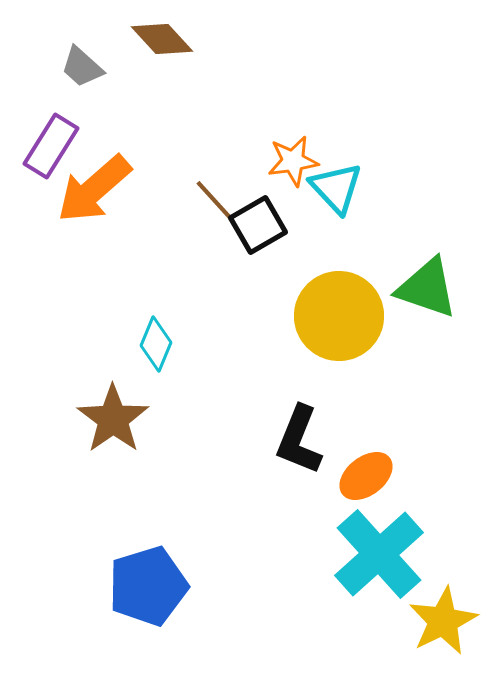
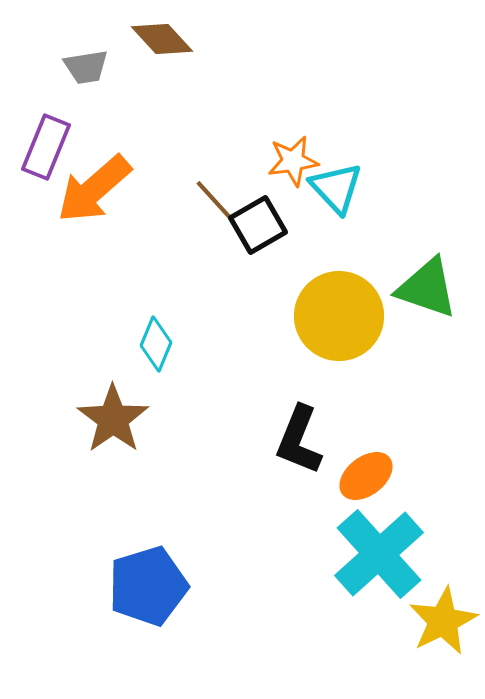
gray trapezoid: moved 4 px right; rotated 51 degrees counterclockwise
purple rectangle: moved 5 px left, 1 px down; rotated 10 degrees counterclockwise
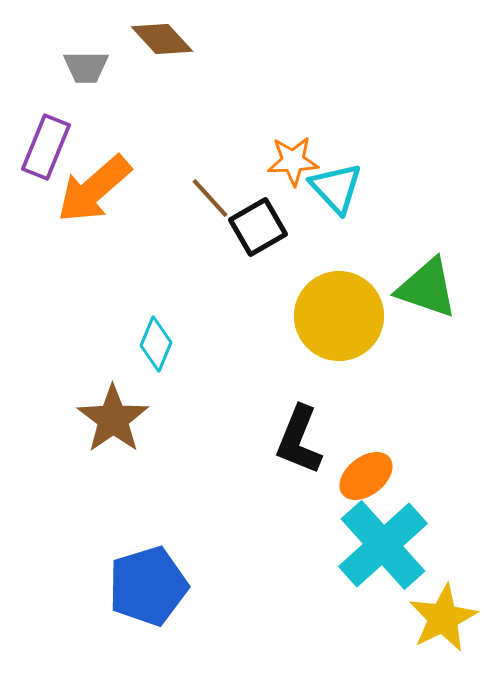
gray trapezoid: rotated 9 degrees clockwise
orange star: rotated 6 degrees clockwise
brown line: moved 4 px left, 2 px up
black square: moved 2 px down
cyan cross: moved 4 px right, 9 px up
yellow star: moved 3 px up
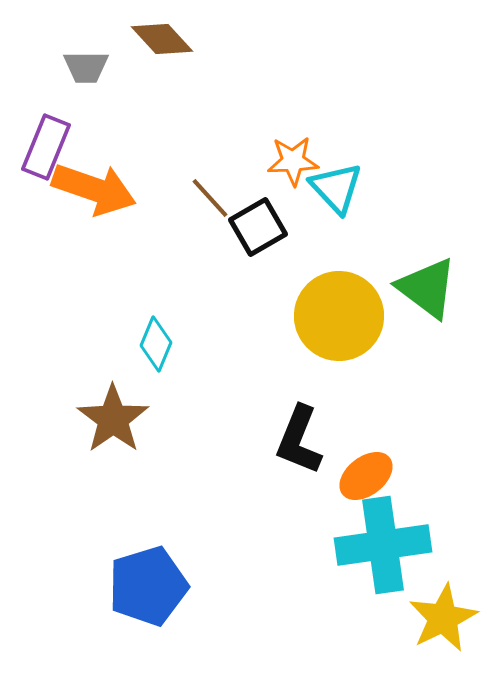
orange arrow: rotated 120 degrees counterclockwise
green triangle: rotated 18 degrees clockwise
cyan cross: rotated 34 degrees clockwise
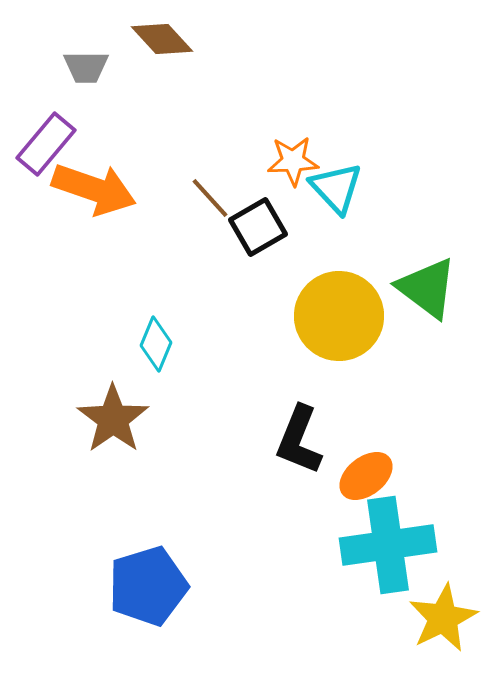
purple rectangle: moved 3 px up; rotated 18 degrees clockwise
cyan cross: moved 5 px right
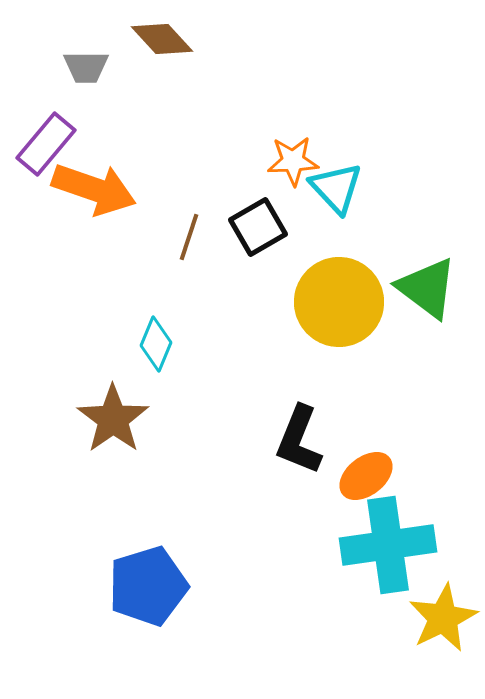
brown line: moved 21 px left, 39 px down; rotated 60 degrees clockwise
yellow circle: moved 14 px up
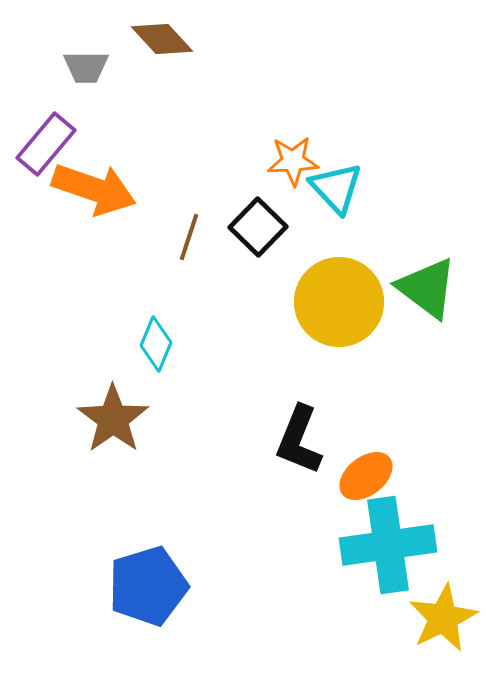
black square: rotated 16 degrees counterclockwise
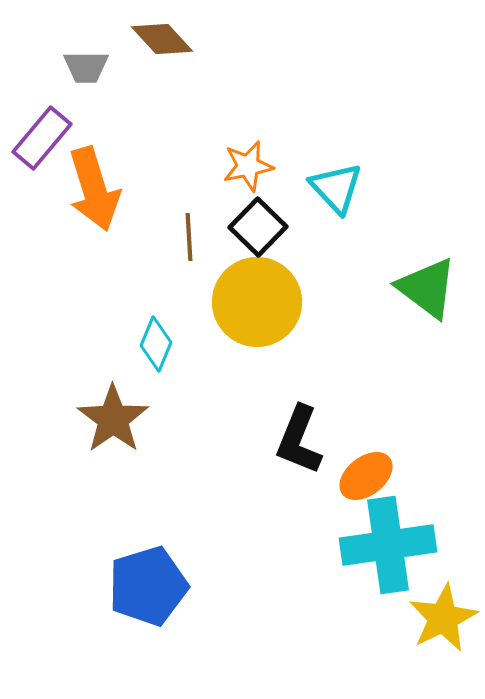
purple rectangle: moved 4 px left, 6 px up
orange star: moved 45 px left, 5 px down; rotated 9 degrees counterclockwise
orange arrow: rotated 54 degrees clockwise
brown line: rotated 21 degrees counterclockwise
yellow circle: moved 82 px left
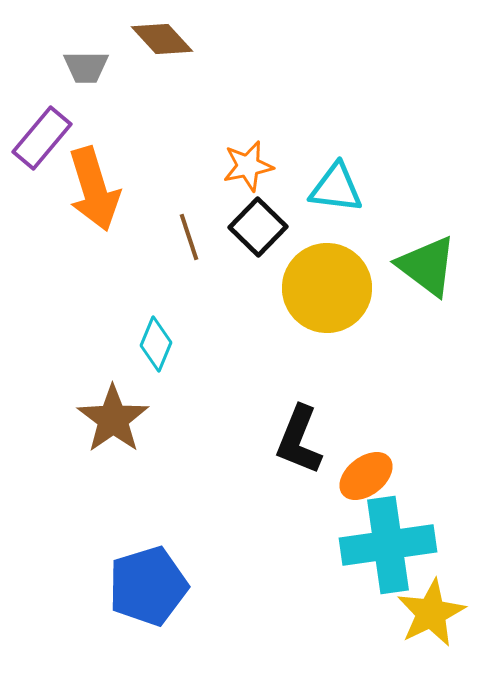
cyan triangle: rotated 40 degrees counterclockwise
brown line: rotated 15 degrees counterclockwise
green triangle: moved 22 px up
yellow circle: moved 70 px right, 14 px up
yellow star: moved 12 px left, 5 px up
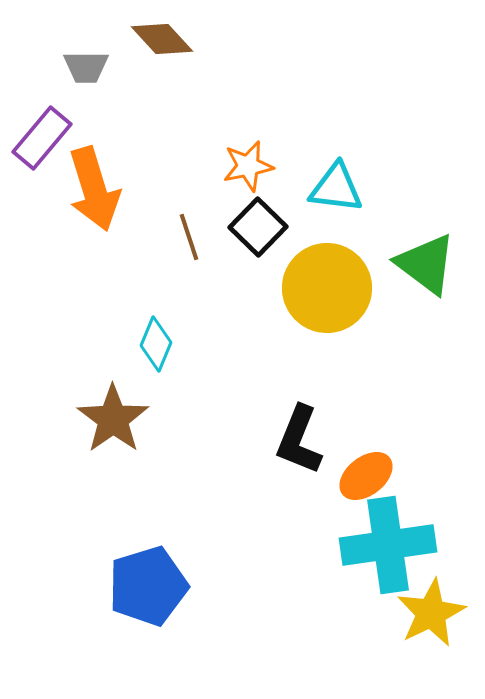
green triangle: moved 1 px left, 2 px up
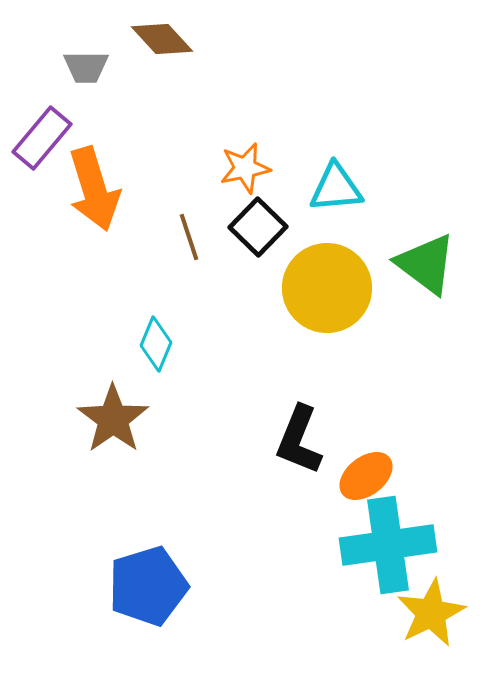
orange star: moved 3 px left, 2 px down
cyan triangle: rotated 12 degrees counterclockwise
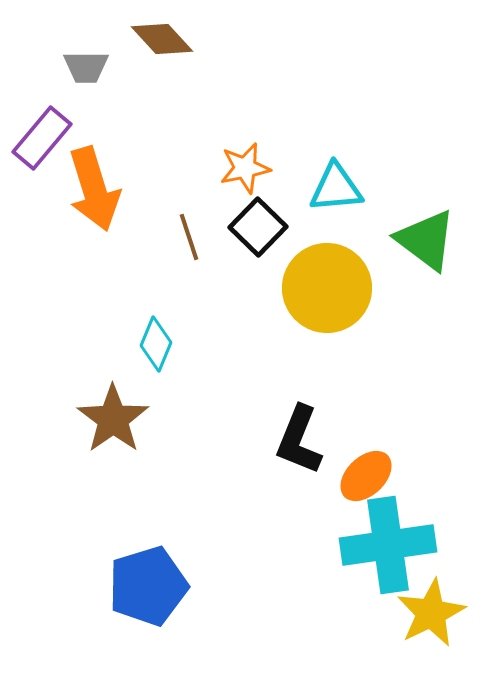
green triangle: moved 24 px up
orange ellipse: rotated 6 degrees counterclockwise
